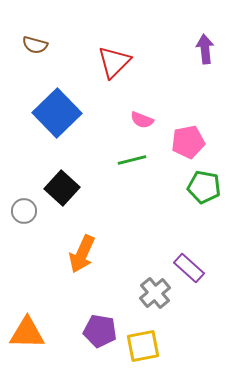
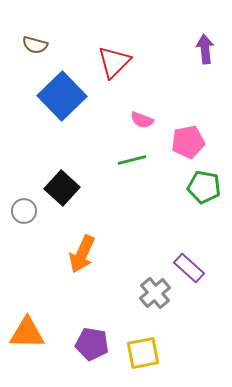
blue square: moved 5 px right, 17 px up
purple pentagon: moved 8 px left, 13 px down
yellow square: moved 7 px down
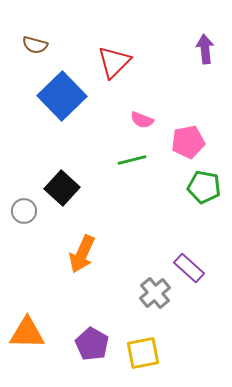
purple pentagon: rotated 20 degrees clockwise
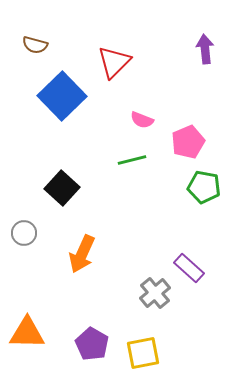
pink pentagon: rotated 12 degrees counterclockwise
gray circle: moved 22 px down
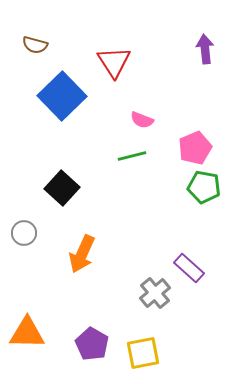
red triangle: rotated 18 degrees counterclockwise
pink pentagon: moved 7 px right, 6 px down
green line: moved 4 px up
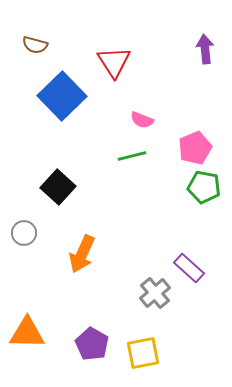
black square: moved 4 px left, 1 px up
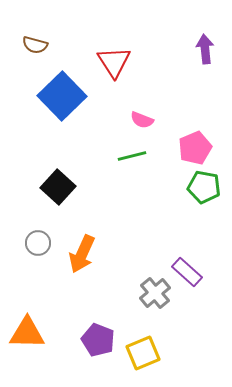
gray circle: moved 14 px right, 10 px down
purple rectangle: moved 2 px left, 4 px down
purple pentagon: moved 6 px right, 4 px up; rotated 8 degrees counterclockwise
yellow square: rotated 12 degrees counterclockwise
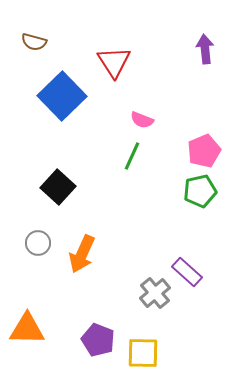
brown semicircle: moved 1 px left, 3 px up
pink pentagon: moved 9 px right, 3 px down
green line: rotated 52 degrees counterclockwise
green pentagon: moved 4 px left, 4 px down; rotated 24 degrees counterclockwise
orange triangle: moved 4 px up
yellow square: rotated 24 degrees clockwise
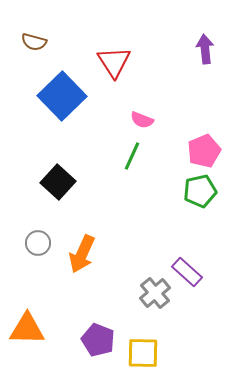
black square: moved 5 px up
